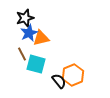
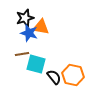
blue star: rotated 30 degrees counterclockwise
orange triangle: moved 11 px up; rotated 24 degrees clockwise
brown line: rotated 72 degrees counterclockwise
orange hexagon: rotated 25 degrees counterclockwise
black semicircle: moved 5 px left, 4 px up
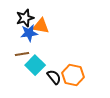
orange triangle: moved 1 px up
blue star: rotated 24 degrees counterclockwise
cyan square: moved 1 px left, 1 px down; rotated 30 degrees clockwise
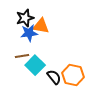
brown line: moved 2 px down
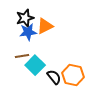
orange triangle: moved 4 px right; rotated 36 degrees counterclockwise
blue star: moved 1 px left, 1 px up
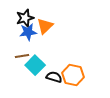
orange triangle: rotated 18 degrees counterclockwise
black semicircle: rotated 35 degrees counterclockwise
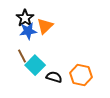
black star: rotated 18 degrees counterclockwise
blue star: moved 1 px up
brown line: rotated 72 degrees clockwise
orange hexagon: moved 8 px right
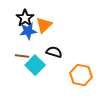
orange triangle: moved 1 px left, 1 px up
brown line: rotated 56 degrees counterclockwise
black semicircle: moved 25 px up
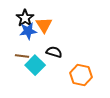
orange triangle: rotated 18 degrees counterclockwise
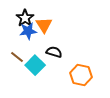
brown line: moved 5 px left, 1 px down; rotated 32 degrees clockwise
